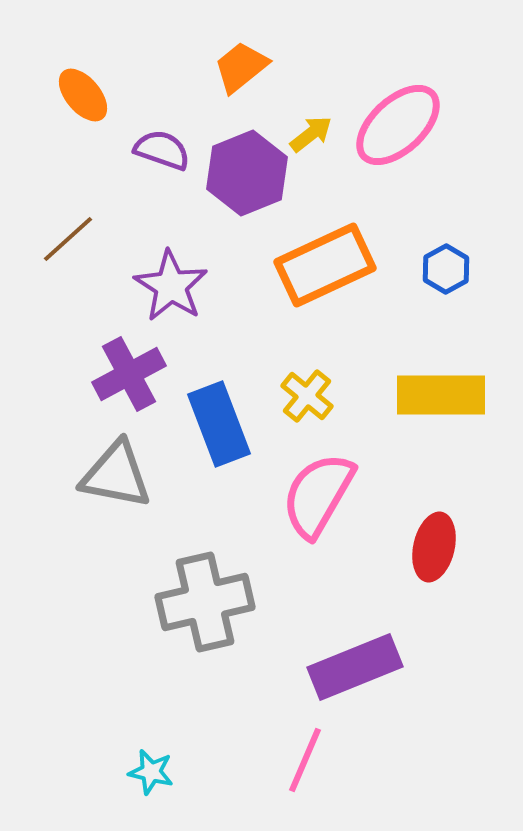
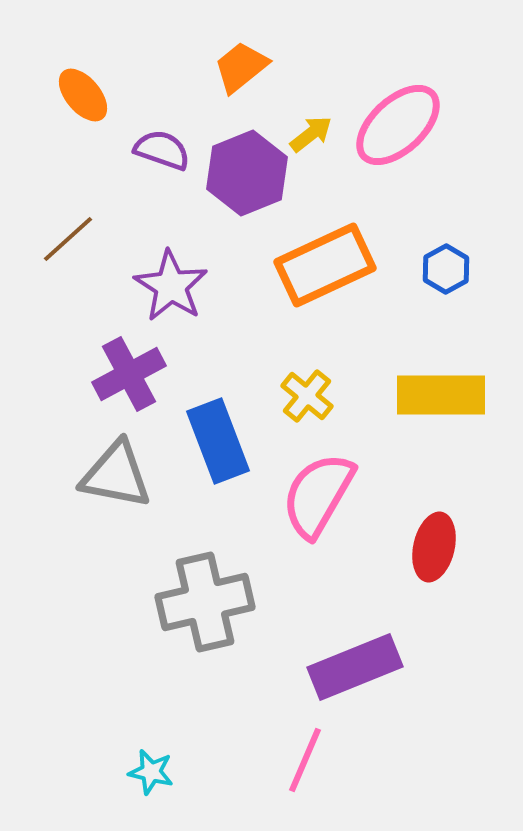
blue rectangle: moved 1 px left, 17 px down
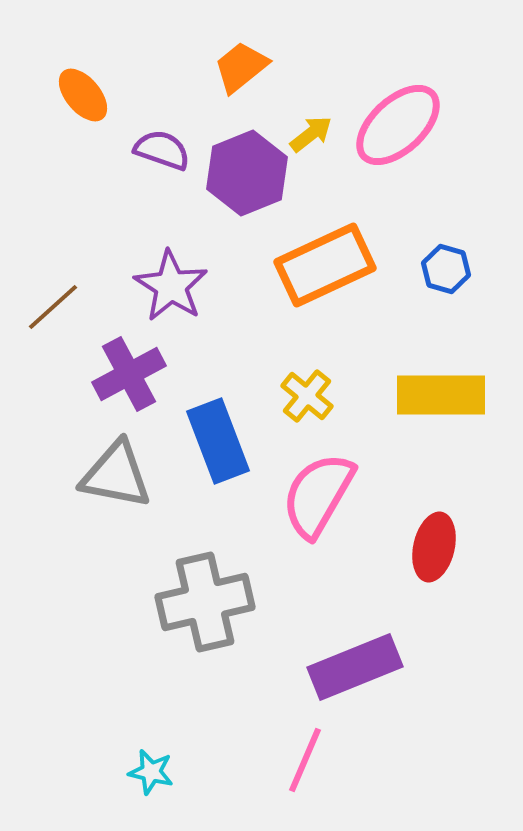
brown line: moved 15 px left, 68 px down
blue hexagon: rotated 15 degrees counterclockwise
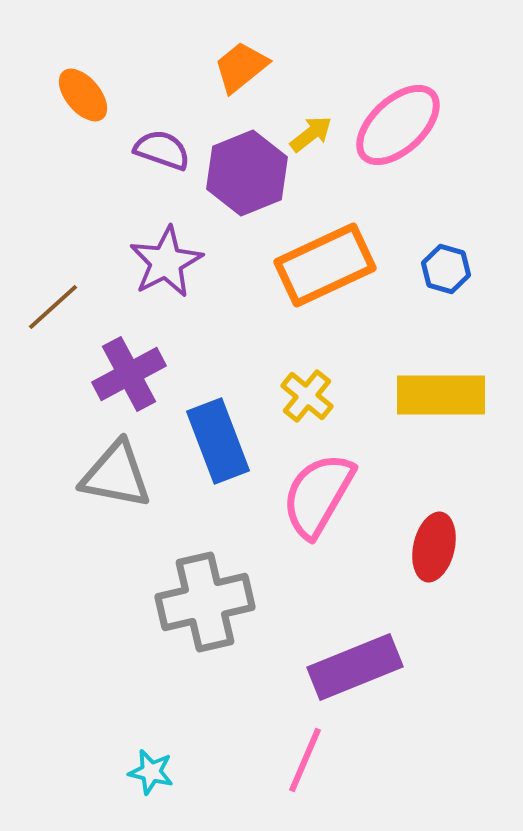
purple star: moved 5 px left, 24 px up; rotated 12 degrees clockwise
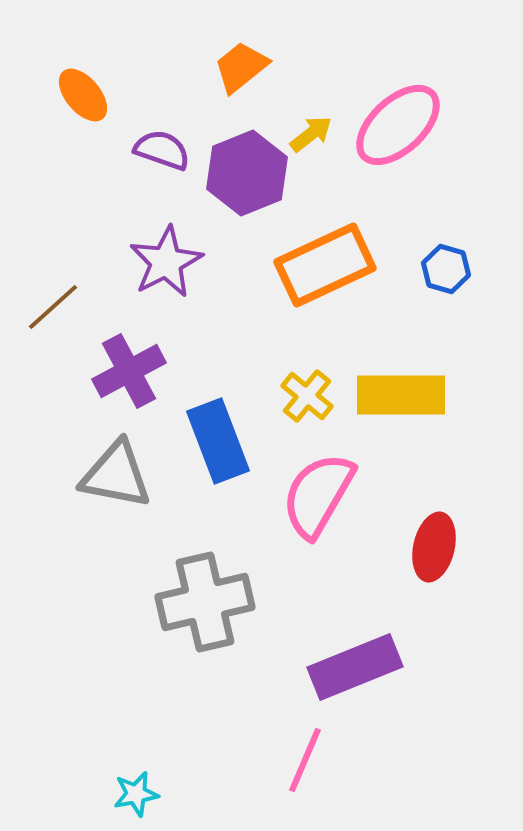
purple cross: moved 3 px up
yellow rectangle: moved 40 px left
cyan star: moved 15 px left, 22 px down; rotated 24 degrees counterclockwise
